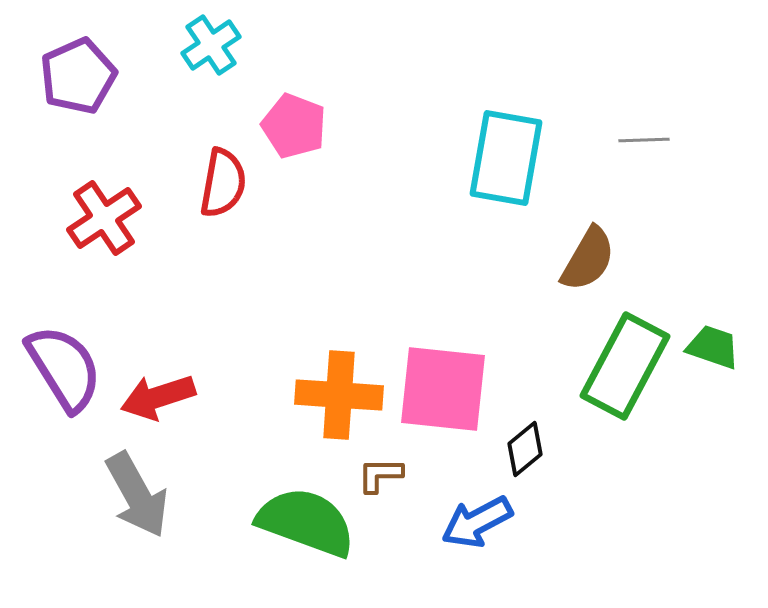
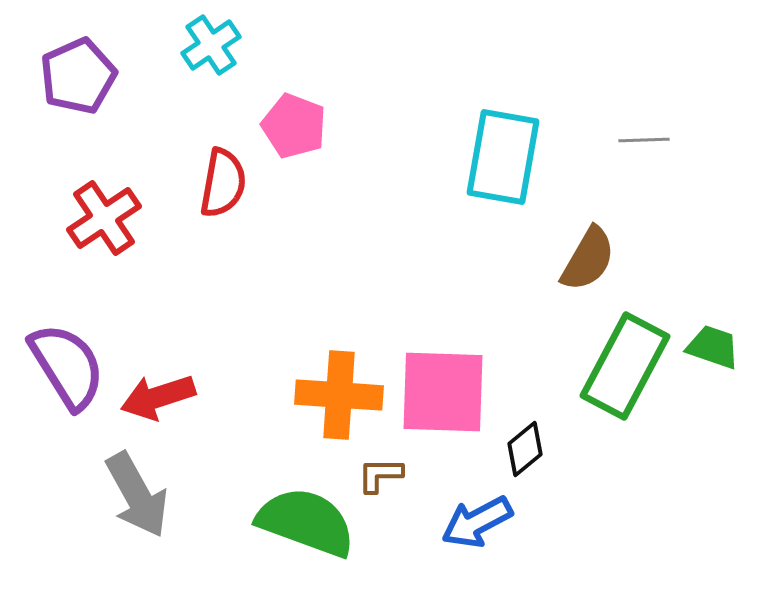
cyan rectangle: moved 3 px left, 1 px up
purple semicircle: moved 3 px right, 2 px up
pink square: moved 3 px down; rotated 4 degrees counterclockwise
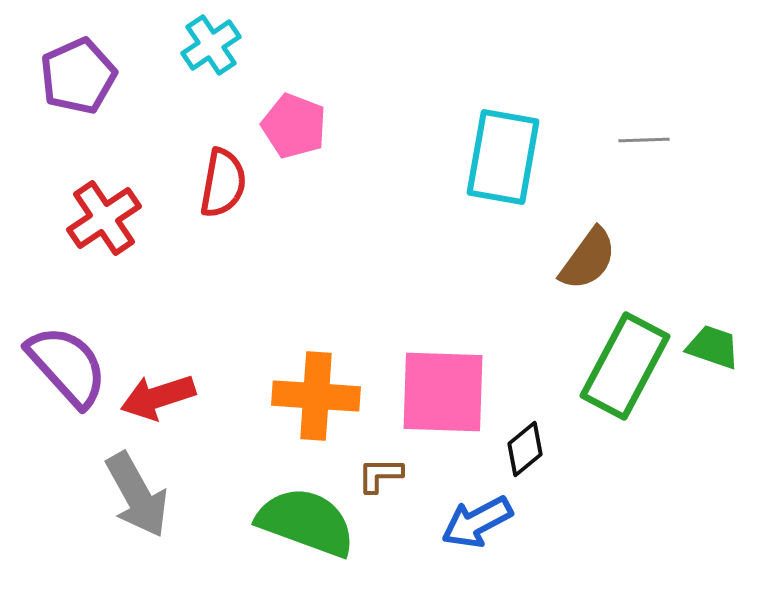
brown semicircle: rotated 6 degrees clockwise
purple semicircle: rotated 10 degrees counterclockwise
orange cross: moved 23 px left, 1 px down
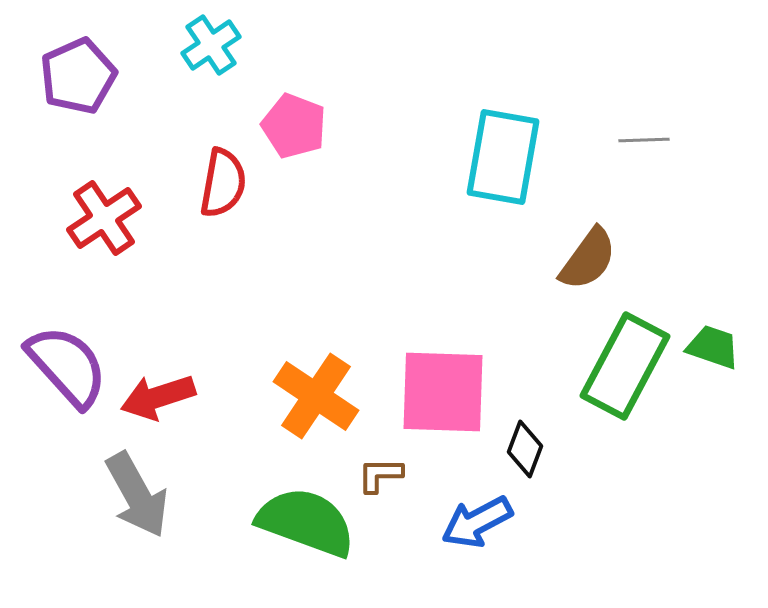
orange cross: rotated 30 degrees clockwise
black diamond: rotated 30 degrees counterclockwise
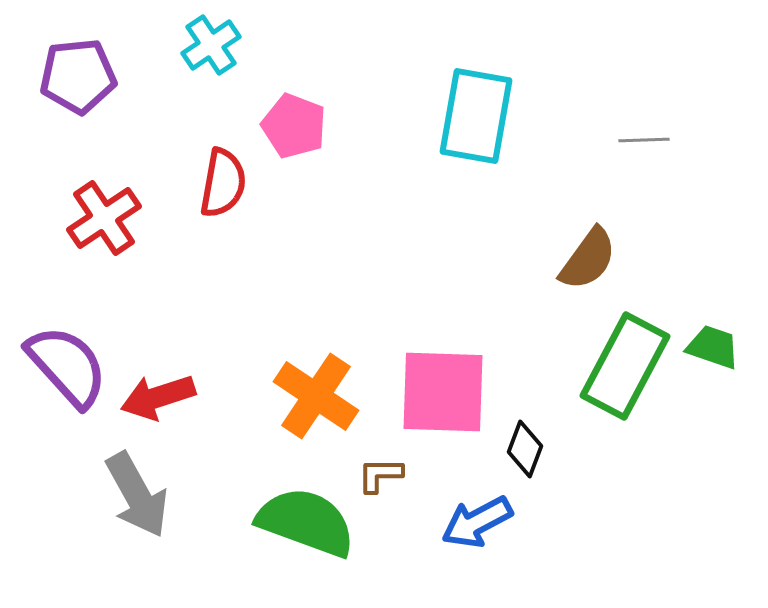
purple pentagon: rotated 18 degrees clockwise
cyan rectangle: moved 27 px left, 41 px up
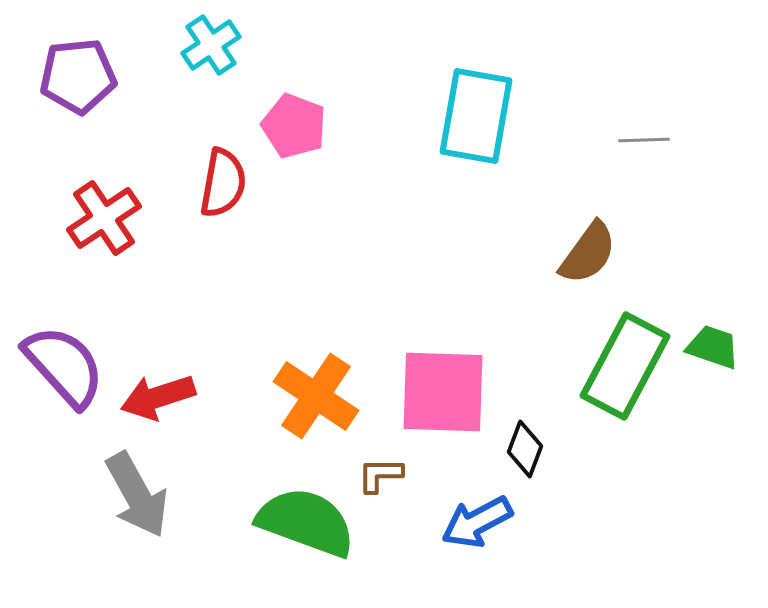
brown semicircle: moved 6 px up
purple semicircle: moved 3 px left
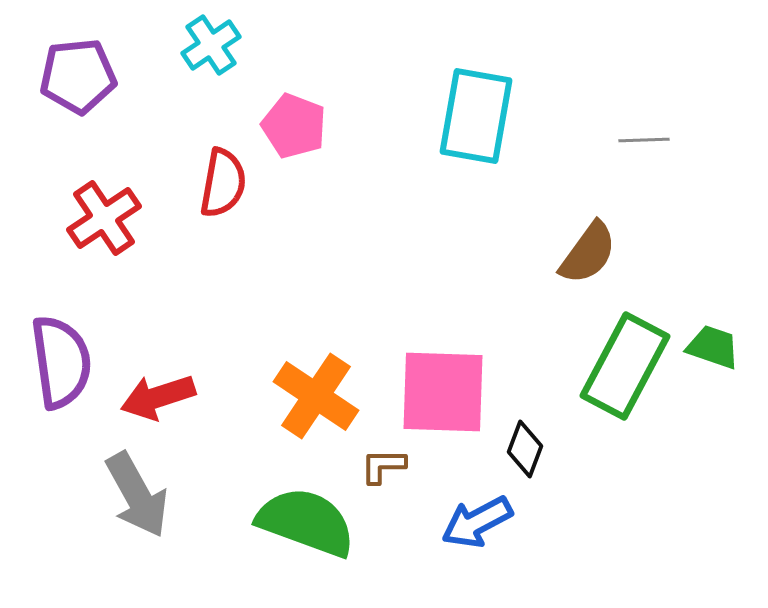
purple semicircle: moved 3 px left, 4 px up; rotated 34 degrees clockwise
brown L-shape: moved 3 px right, 9 px up
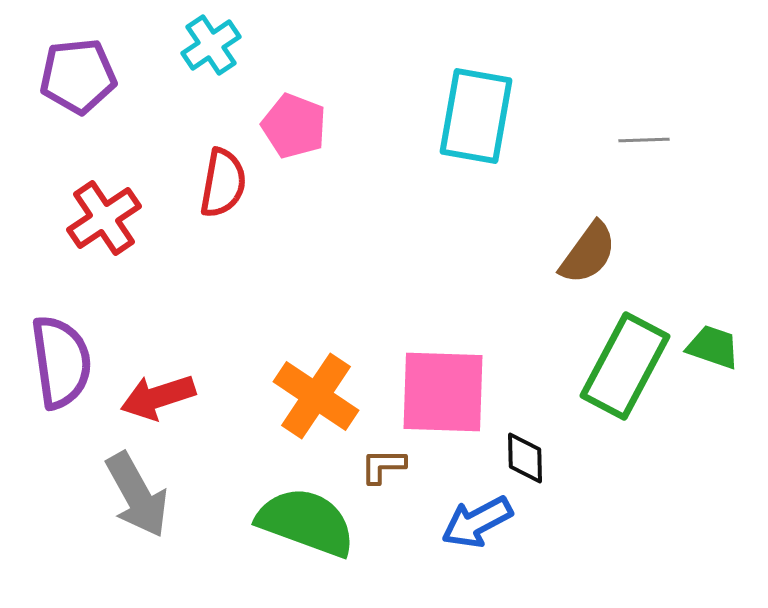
black diamond: moved 9 px down; rotated 22 degrees counterclockwise
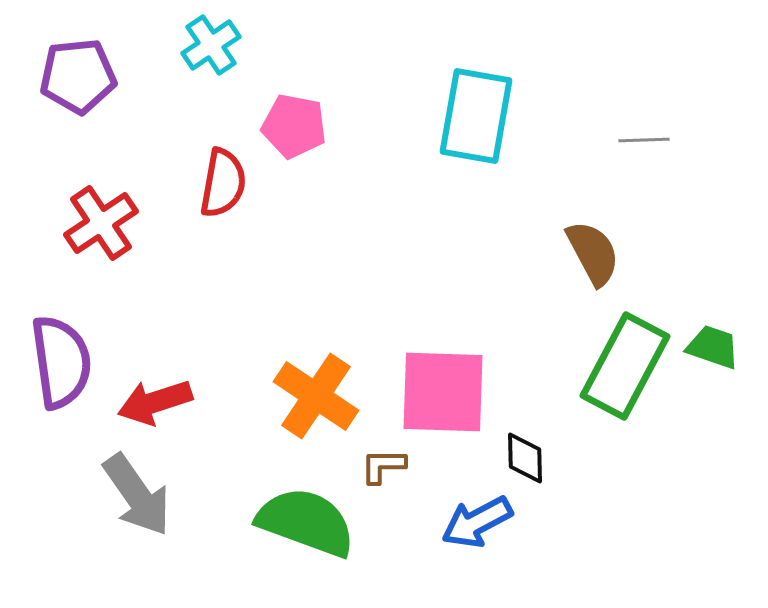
pink pentagon: rotated 10 degrees counterclockwise
red cross: moved 3 px left, 5 px down
brown semicircle: moved 5 px right; rotated 64 degrees counterclockwise
red arrow: moved 3 px left, 5 px down
gray arrow: rotated 6 degrees counterclockwise
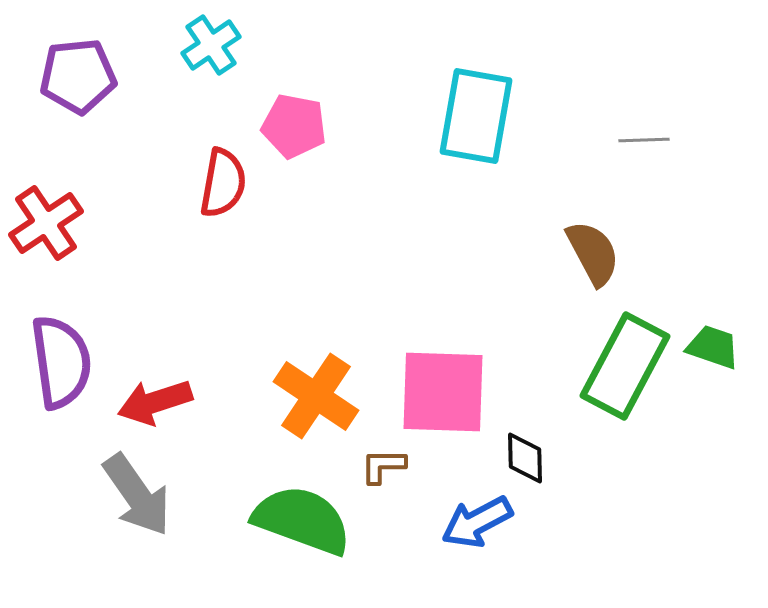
red cross: moved 55 px left
green semicircle: moved 4 px left, 2 px up
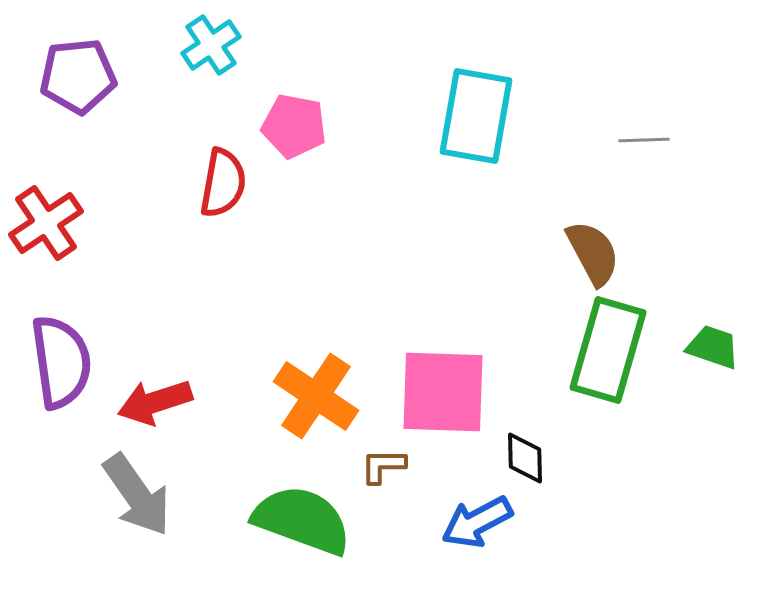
green rectangle: moved 17 px left, 16 px up; rotated 12 degrees counterclockwise
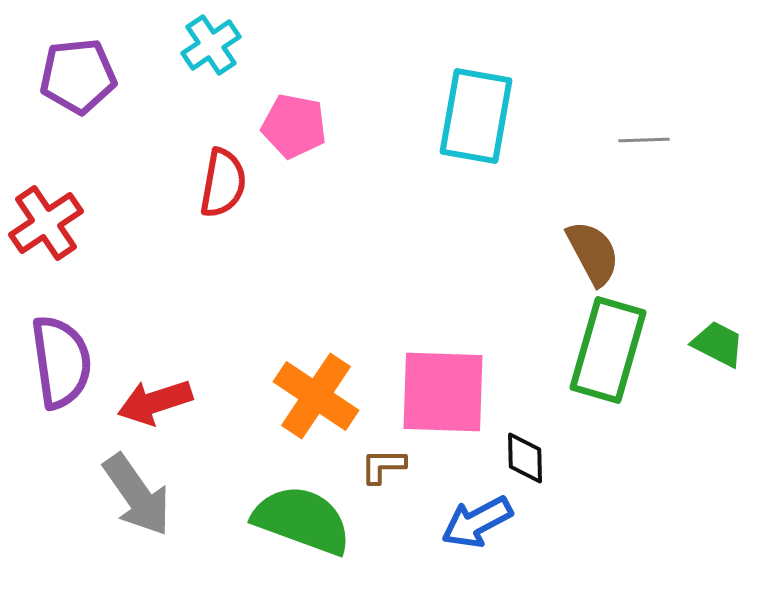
green trapezoid: moved 5 px right, 3 px up; rotated 8 degrees clockwise
